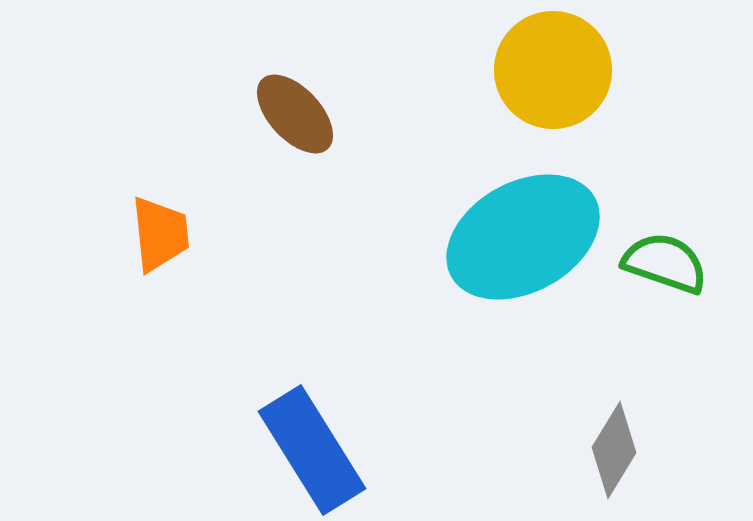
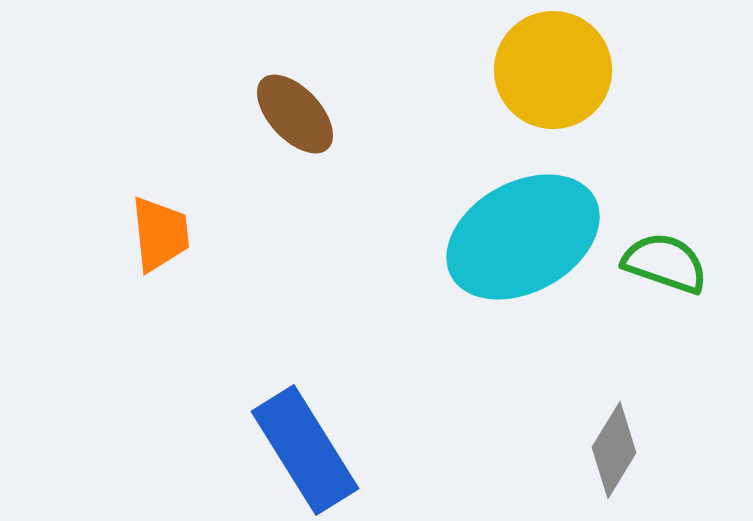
blue rectangle: moved 7 px left
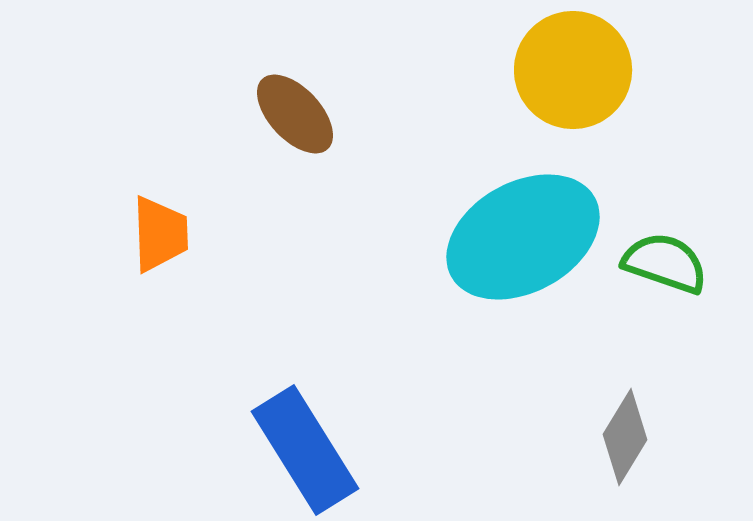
yellow circle: moved 20 px right
orange trapezoid: rotated 4 degrees clockwise
gray diamond: moved 11 px right, 13 px up
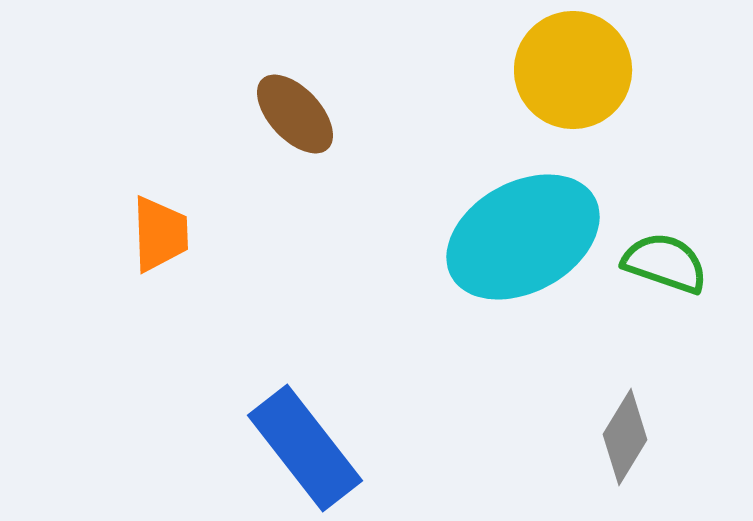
blue rectangle: moved 2 px up; rotated 6 degrees counterclockwise
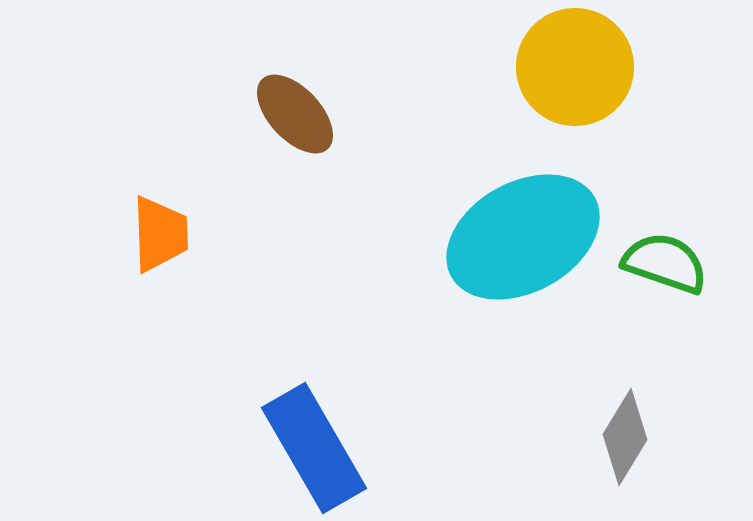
yellow circle: moved 2 px right, 3 px up
blue rectangle: moved 9 px right; rotated 8 degrees clockwise
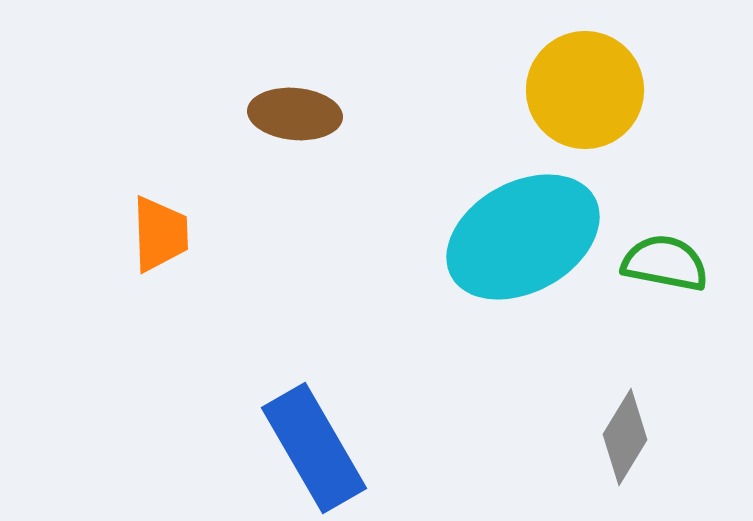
yellow circle: moved 10 px right, 23 px down
brown ellipse: rotated 42 degrees counterclockwise
green semicircle: rotated 8 degrees counterclockwise
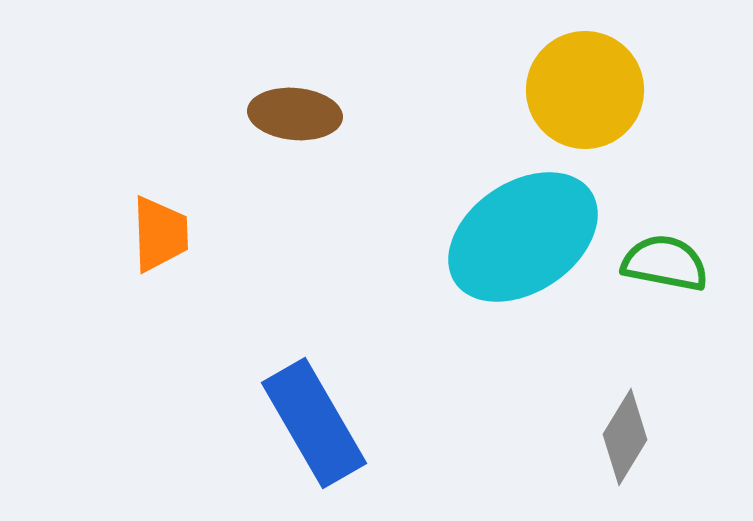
cyan ellipse: rotated 5 degrees counterclockwise
blue rectangle: moved 25 px up
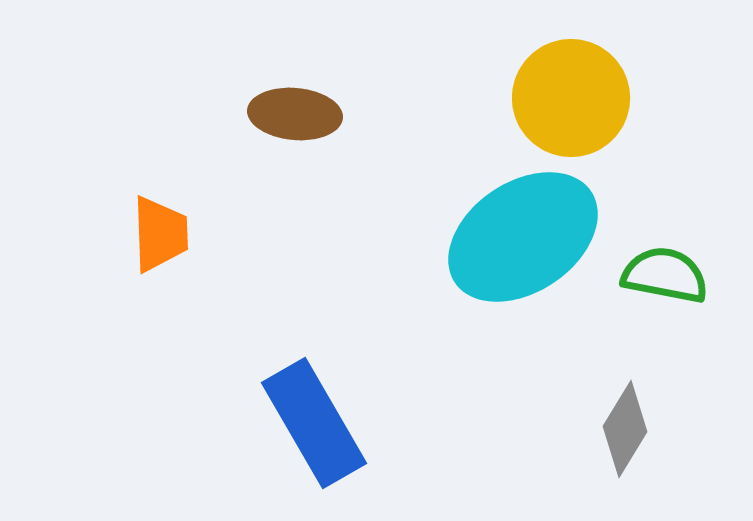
yellow circle: moved 14 px left, 8 px down
green semicircle: moved 12 px down
gray diamond: moved 8 px up
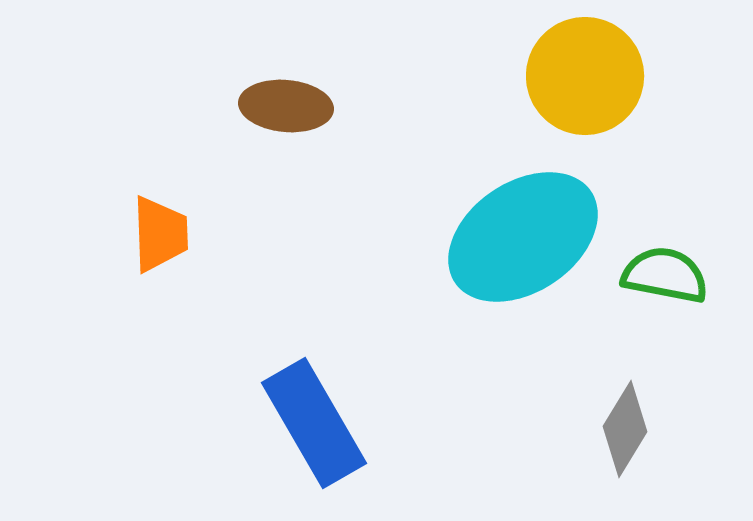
yellow circle: moved 14 px right, 22 px up
brown ellipse: moved 9 px left, 8 px up
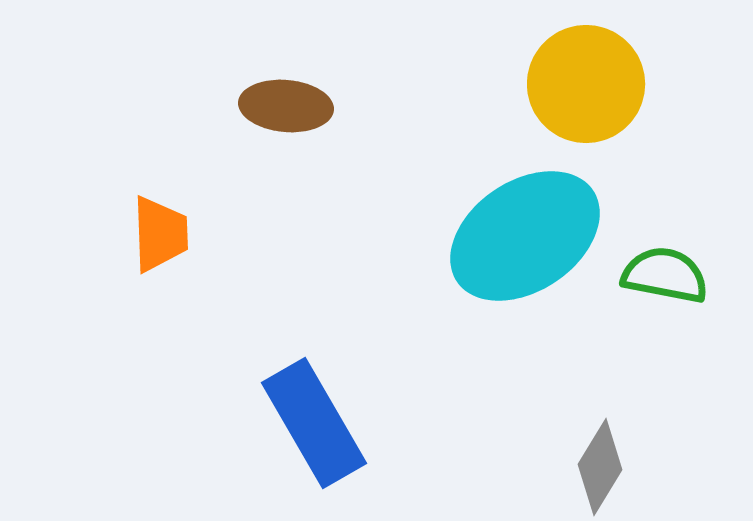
yellow circle: moved 1 px right, 8 px down
cyan ellipse: moved 2 px right, 1 px up
gray diamond: moved 25 px left, 38 px down
